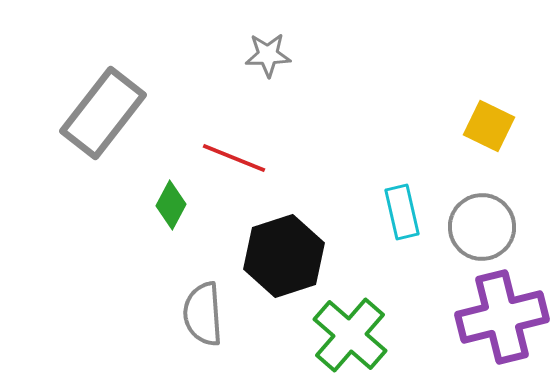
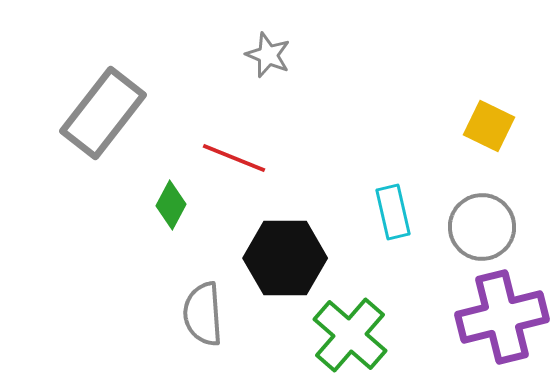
gray star: rotated 24 degrees clockwise
cyan rectangle: moved 9 px left
black hexagon: moved 1 px right, 2 px down; rotated 18 degrees clockwise
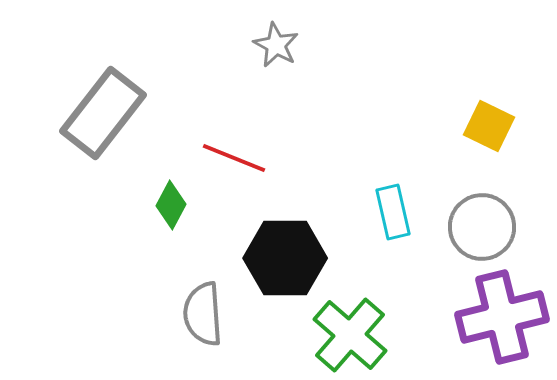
gray star: moved 8 px right, 10 px up; rotated 6 degrees clockwise
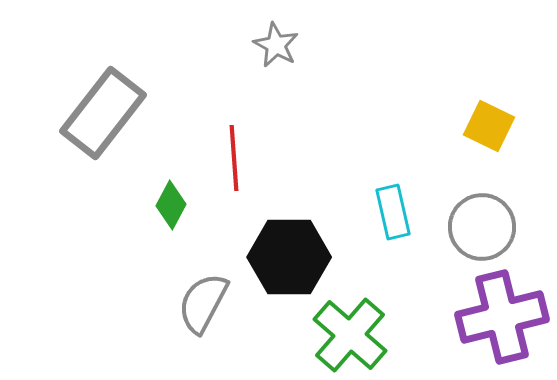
red line: rotated 64 degrees clockwise
black hexagon: moved 4 px right, 1 px up
gray semicircle: moved 11 px up; rotated 32 degrees clockwise
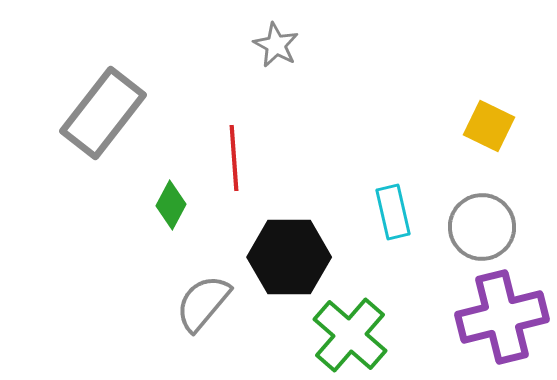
gray semicircle: rotated 12 degrees clockwise
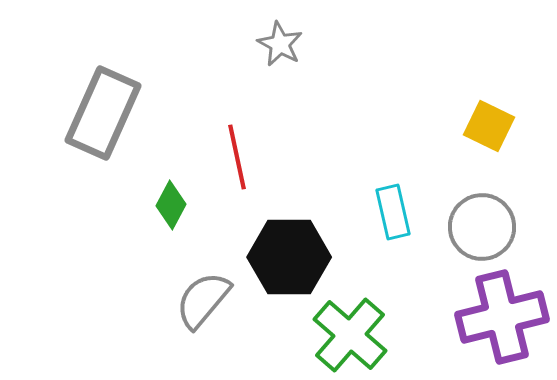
gray star: moved 4 px right, 1 px up
gray rectangle: rotated 14 degrees counterclockwise
red line: moved 3 px right, 1 px up; rotated 8 degrees counterclockwise
gray semicircle: moved 3 px up
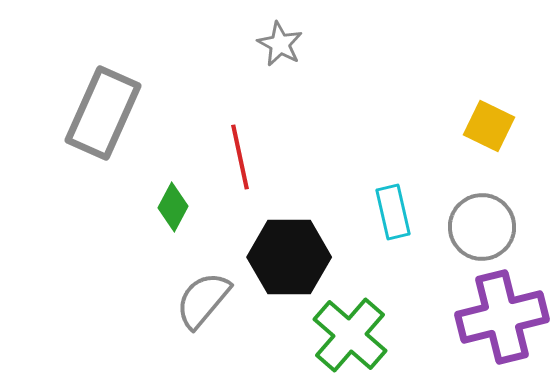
red line: moved 3 px right
green diamond: moved 2 px right, 2 px down
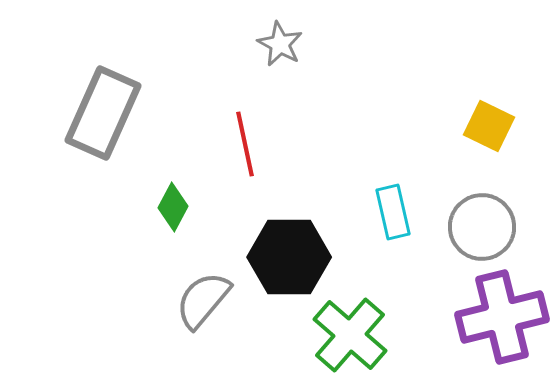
red line: moved 5 px right, 13 px up
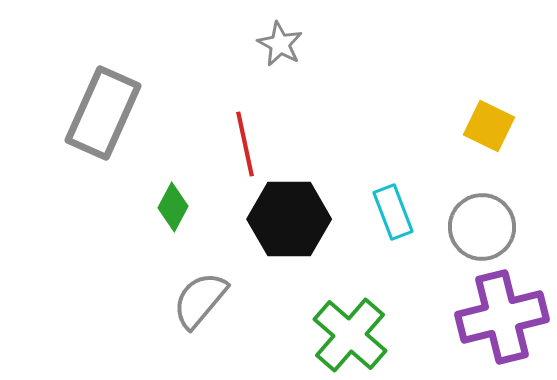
cyan rectangle: rotated 8 degrees counterclockwise
black hexagon: moved 38 px up
gray semicircle: moved 3 px left
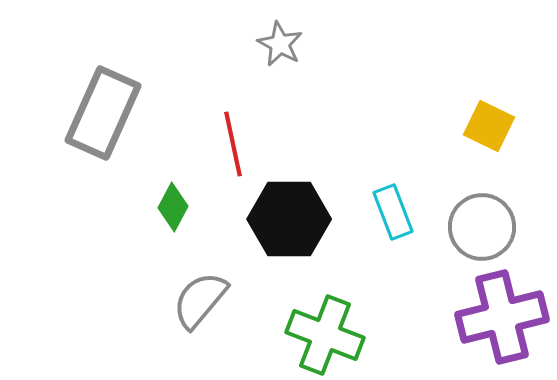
red line: moved 12 px left
green cross: moved 25 px left; rotated 20 degrees counterclockwise
